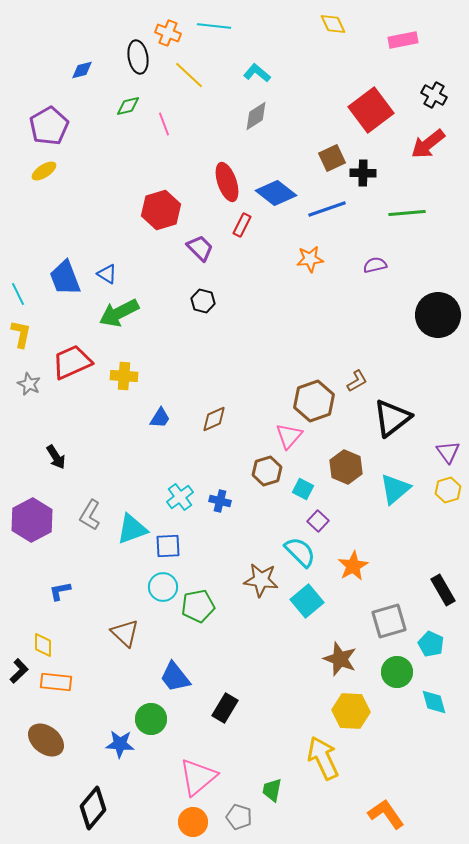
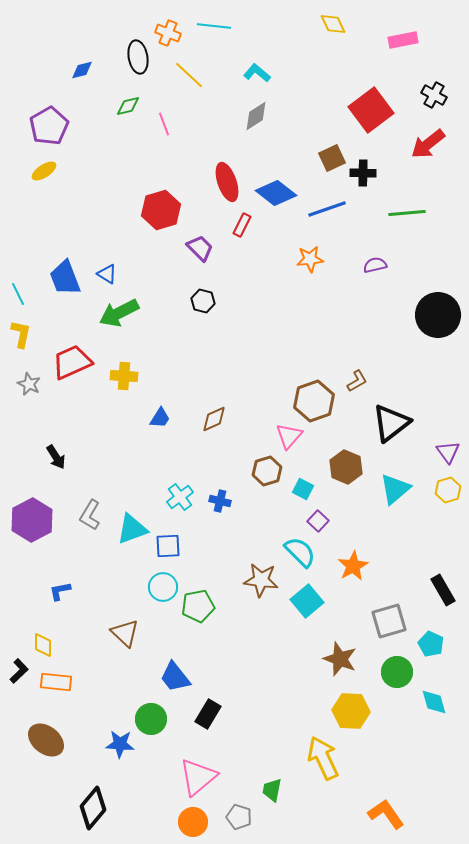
black triangle at (392, 418): moved 1 px left, 5 px down
black rectangle at (225, 708): moved 17 px left, 6 px down
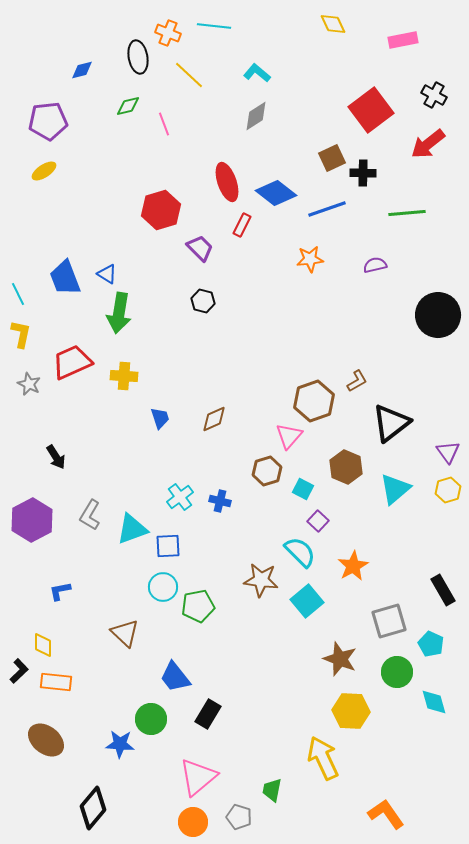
purple pentagon at (49, 126): moved 1 px left, 5 px up; rotated 24 degrees clockwise
green arrow at (119, 313): rotated 54 degrees counterclockwise
blue trapezoid at (160, 418): rotated 50 degrees counterclockwise
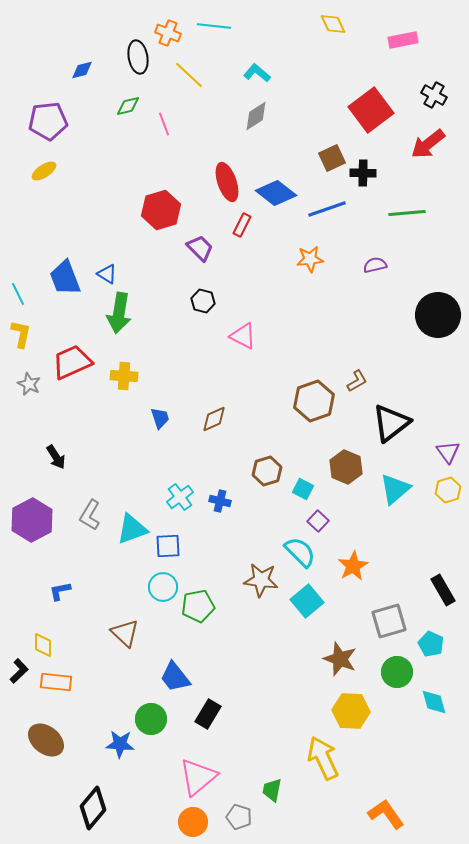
pink triangle at (289, 436): moved 46 px left, 100 px up; rotated 44 degrees counterclockwise
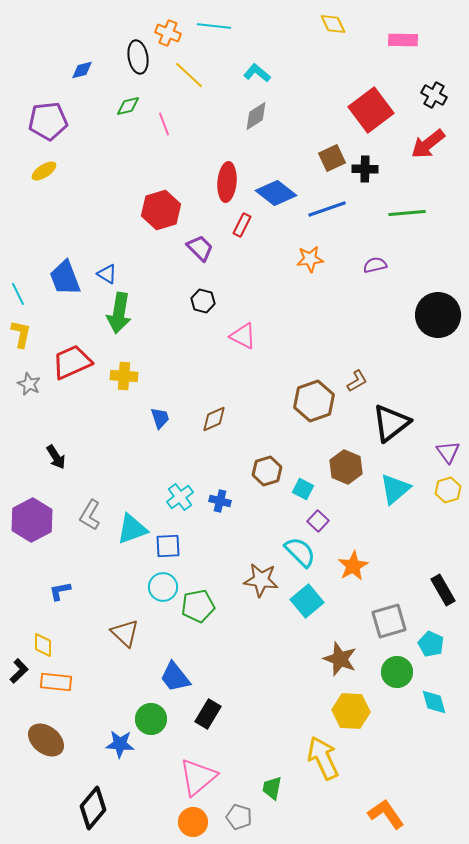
pink rectangle at (403, 40): rotated 12 degrees clockwise
black cross at (363, 173): moved 2 px right, 4 px up
red ellipse at (227, 182): rotated 24 degrees clockwise
green trapezoid at (272, 790): moved 2 px up
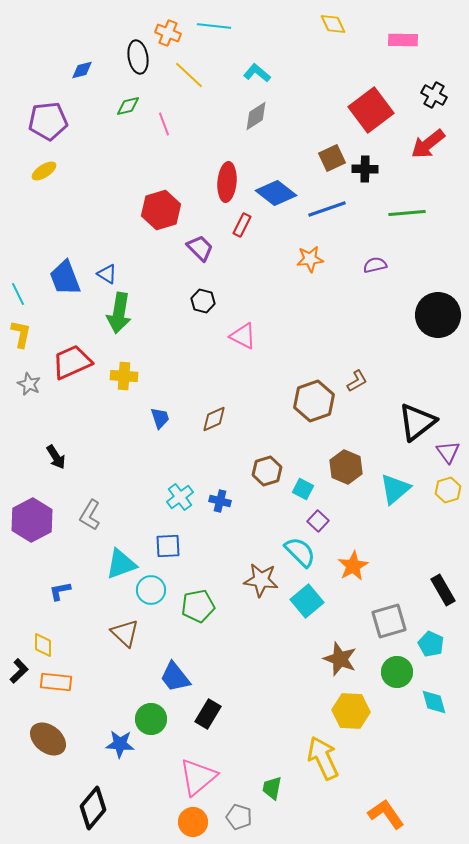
black triangle at (391, 423): moved 26 px right, 1 px up
cyan triangle at (132, 529): moved 11 px left, 35 px down
cyan circle at (163, 587): moved 12 px left, 3 px down
brown ellipse at (46, 740): moved 2 px right, 1 px up
